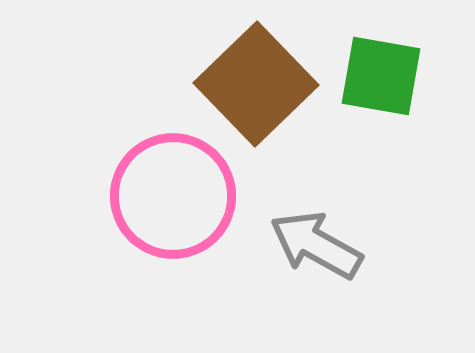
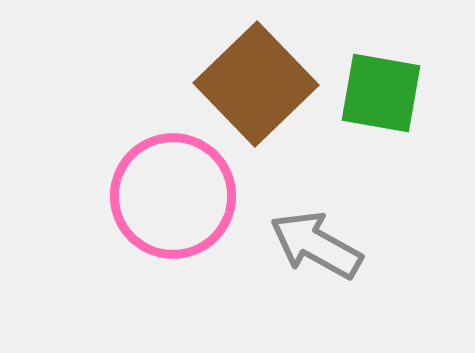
green square: moved 17 px down
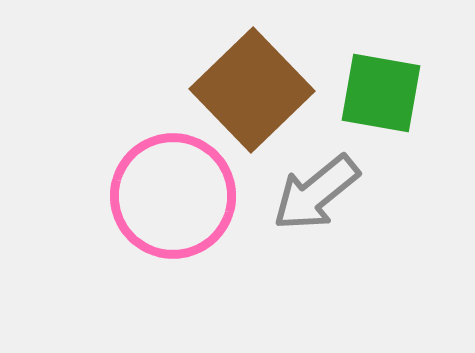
brown square: moved 4 px left, 6 px down
gray arrow: moved 52 px up; rotated 68 degrees counterclockwise
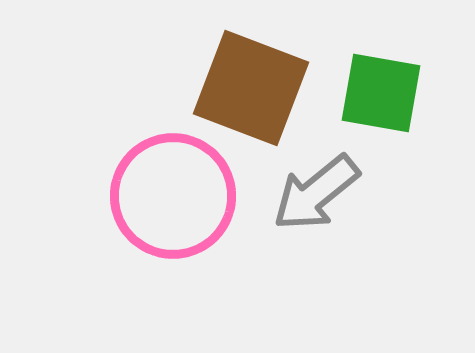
brown square: moved 1 px left, 2 px up; rotated 25 degrees counterclockwise
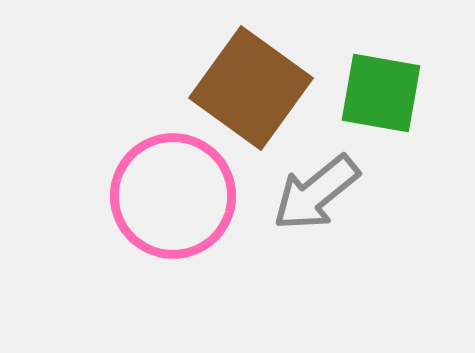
brown square: rotated 15 degrees clockwise
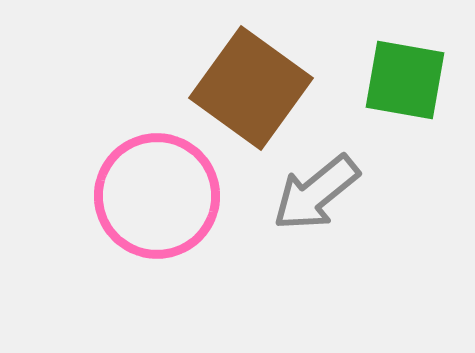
green square: moved 24 px right, 13 px up
pink circle: moved 16 px left
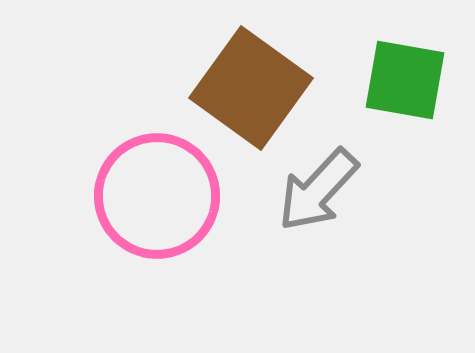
gray arrow: moved 2 px right, 3 px up; rotated 8 degrees counterclockwise
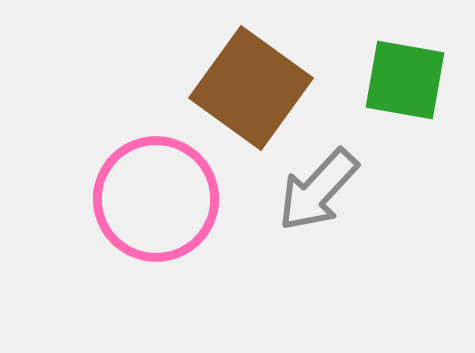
pink circle: moved 1 px left, 3 px down
